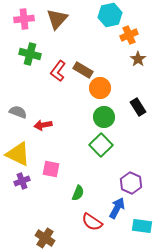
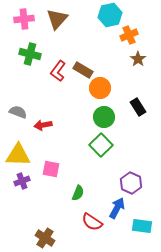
yellow triangle: moved 1 px down; rotated 24 degrees counterclockwise
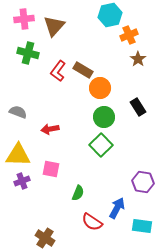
brown triangle: moved 3 px left, 7 px down
green cross: moved 2 px left, 1 px up
red arrow: moved 7 px right, 4 px down
purple hexagon: moved 12 px right, 1 px up; rotated 15 degrees counterclockwise
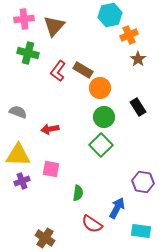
green semicircle: rotated 14 degrees counterclockwise
red semicircle: moved 2 px down
cyan rectangle: moved 1 px left, 5 px down
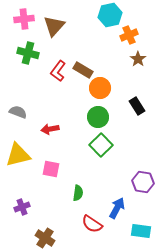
black rectangle: moved 1 px left, 1 px up
green circle: moved 6 px left
yellow triangle: rotated 16 degrees counterclockwise
purple cross: moved 26 px down
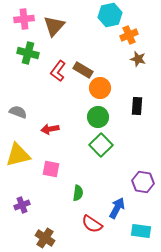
brown star: rotated 21 degrees counterclockwise
black rectangle: rotated 36 degrees clockwise
purple cross: moved 2 px up
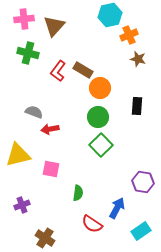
gray semicircle: moved 16 px right
cyan rectangle: rotated 42 degrees counterclockwise
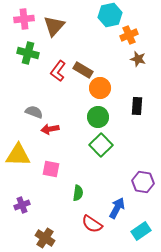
yellow triangle: rotated 16 degrees clockwise
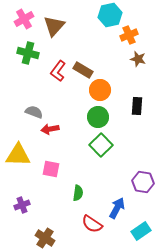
pink cross: rotated 24 degrees counterclockwise
orange circle: moved 2 px down
